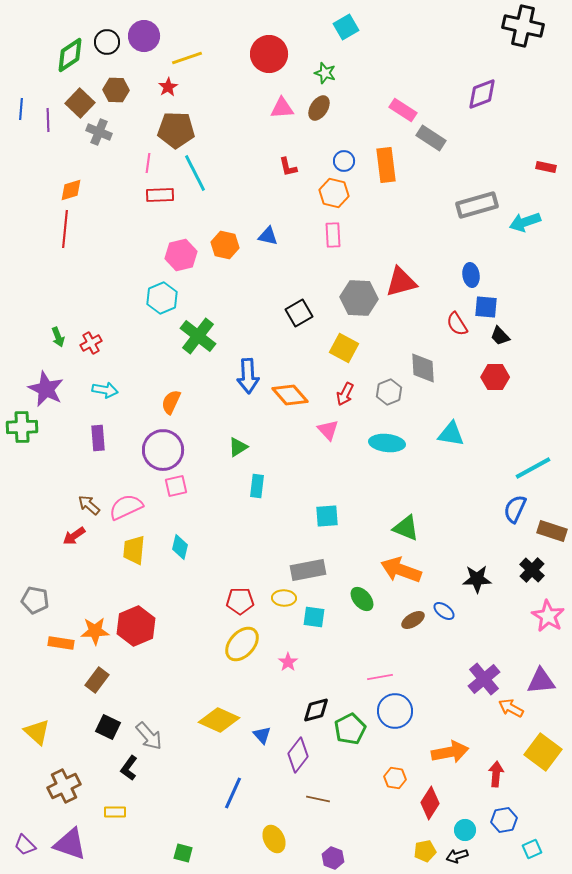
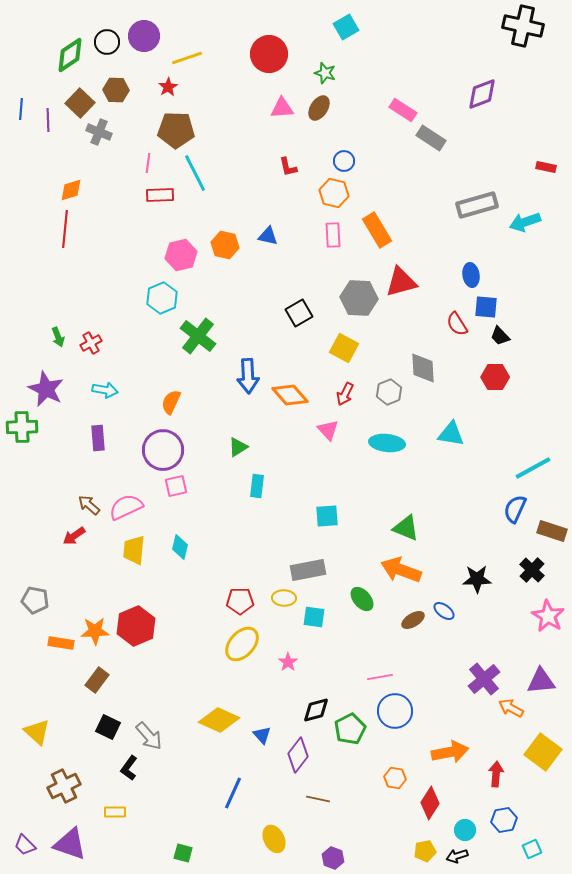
orange rectangle at (386, 165): moved 9 px left, 65 px down; rotated 24 degrees counterclockwise
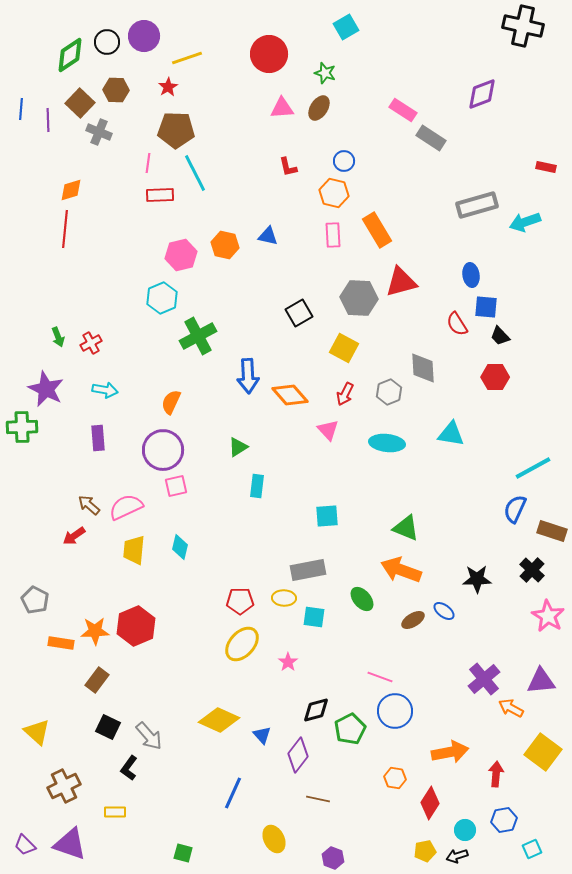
green cross at (198, 336): rotated 24 degrees clockwise
gray pentagon at (35, 600): rotated 16 degrees clockwise
pink line at (380, 677): rotated 30 degrees clockwise
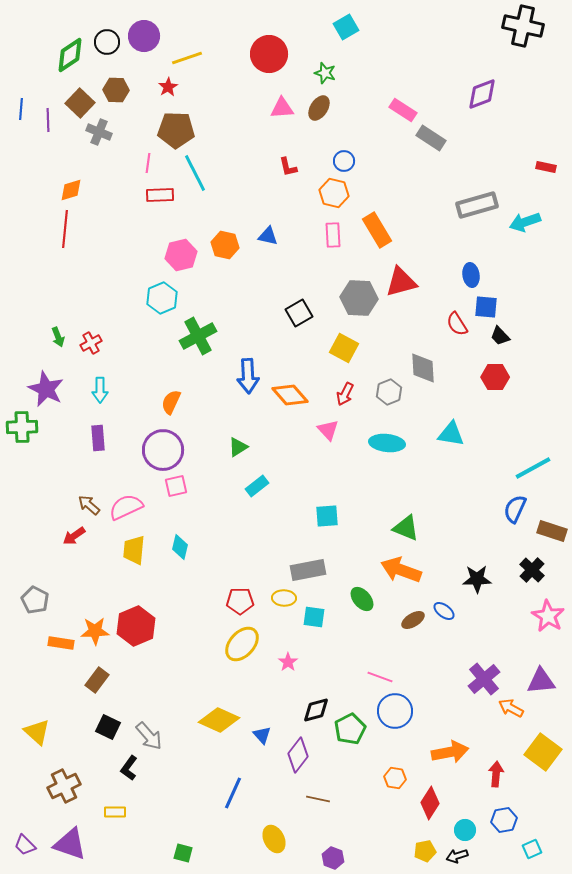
cyan arrow at (105, 390): moved 5 px left; rotated 80 degrees clockwise
cyan rectangle at (257, 486): rotated 45 degrees clockwise
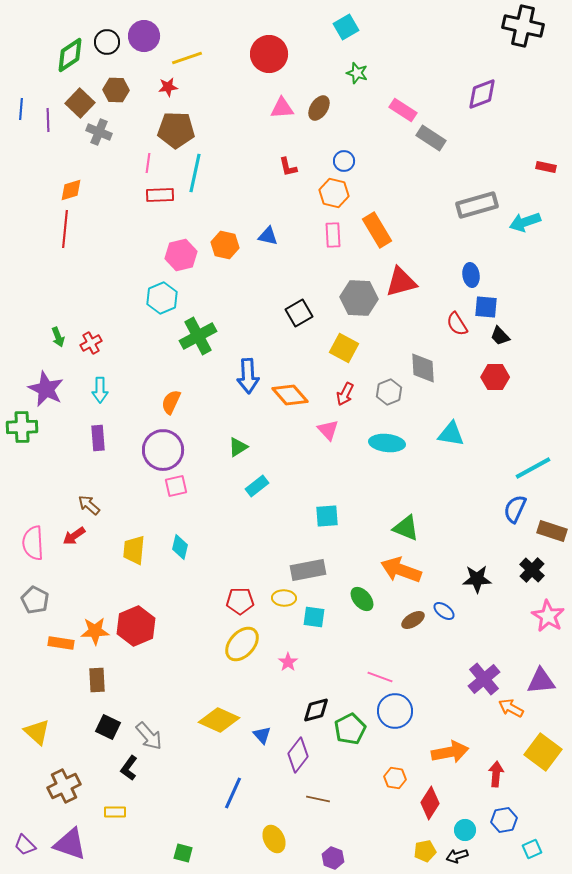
green star at (325, 73): moved 32 px right
red star at (168, 87): rotated 24 degrees clockwise
cyan line at (195, 173): rotated 39 degrees clockwise
pink semicircle at (126, 507): moved 93 px left, 36 px down; rotated 68 degrees counterclockwise
brown rectangle at (97, 680): rotated 40 degrees counterclockwise
